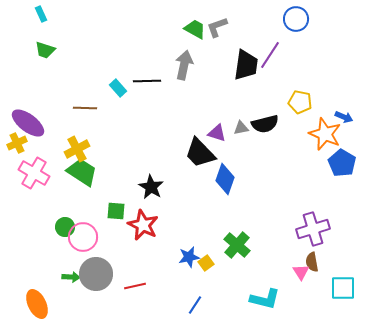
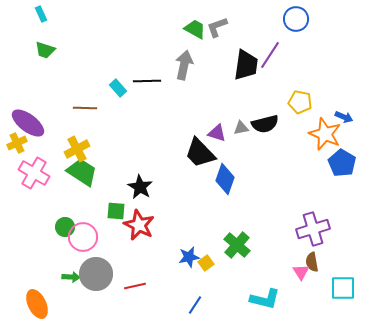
black star at (151, 187): moved 11 px left
red star at (143, 225): moved 4 px left
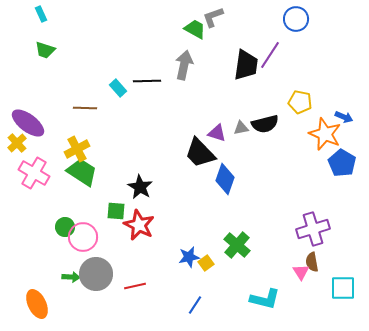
gray L-shape at (217, 27): moved 4 px left, 10 px up
yellow cross at (17, 143): rotated 18 degrees counterclockwise
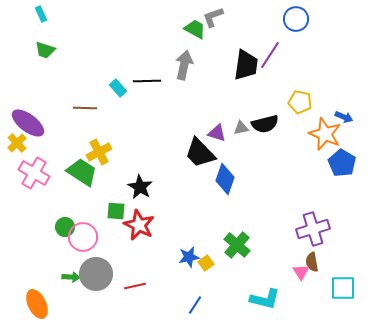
yellow cross at (77, 149): moved 22 px right, 3 px down
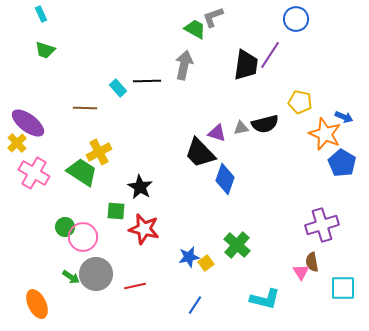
red star at (139, 225): moved 5 px right, 4 px down; rotated 12 degrees counterclockwise
purple cross at (313, 229): moved 9 px right, 4 px up
green arrow at (71, 277): rotated 30 degrees clockwise
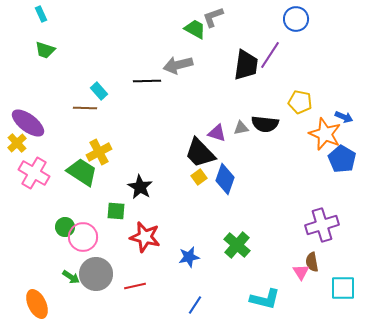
gray arrow at (184, 65): moved 6 px left; rotated 116 degrees counterclockwise
cyan rectangle at (118, 88): moved 19 px left, 3 px down
black semicircle at (265, 124): rotated 20 degrees clockwise
blue pentagon at (342, 163): moved 4 px up
red star at (144, 229): moved 1 px right, 8 px down
yellow square at (206, 263): moved 7 px left, 86 px up
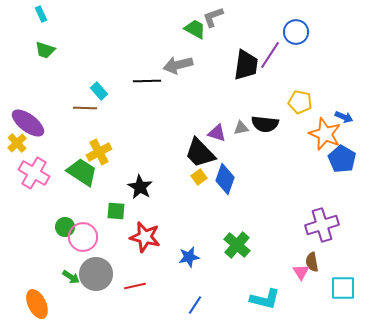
blue circle at (296, 19): moved 13 px down
